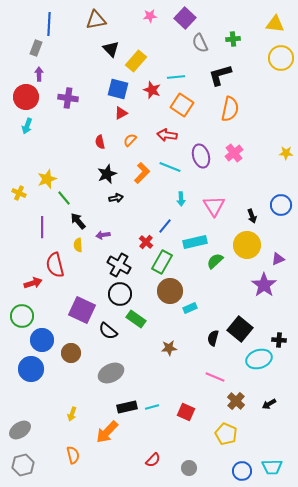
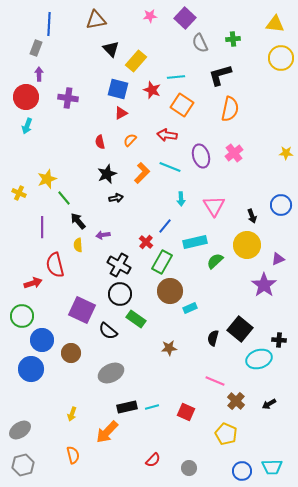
pink line at (215, 377): moved 4 px down
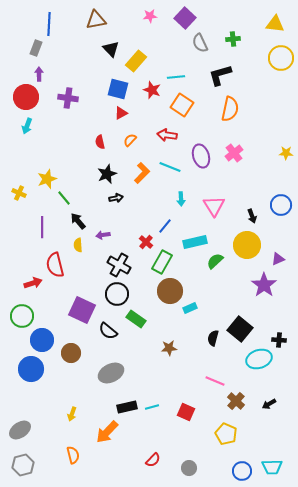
black circle at (120, 294): moved 3 px left
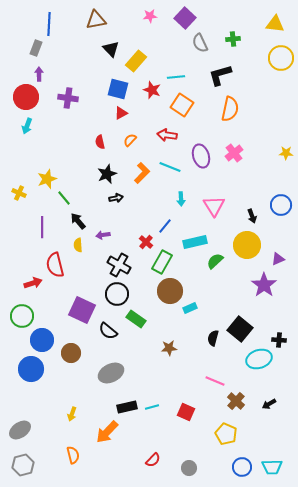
blue circle at (242, 471): moved 4 px up
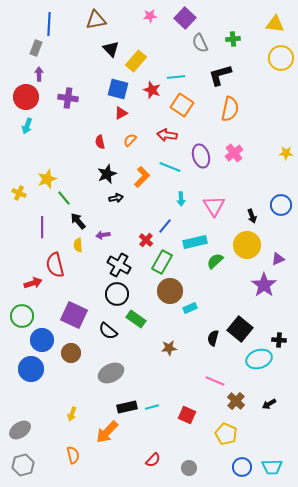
orange L-shape at (142, 173): moved 4 px down
red cross at (146, 242): moved 2 px up
purple square at (82, 310): moved 8 px left, 5 px down
red square at (186, 412): moved 1 px right, 3 px down
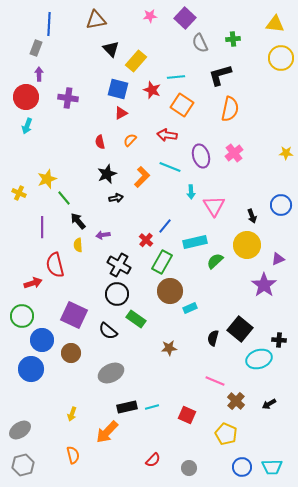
cyan arrow at (181, 199): moved 10 px right, 7 px up
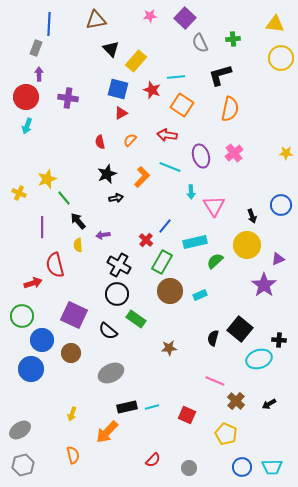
cyan rectangle at (190, 308): moved 10 px right, 13 px up
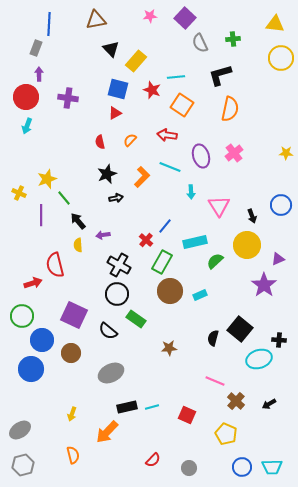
red triangle at (121, 113): moved 6 px left
pink triangle at (214, 206): moved 5 px right
purple line at (42, 227): moved 1 px left, 12 px up
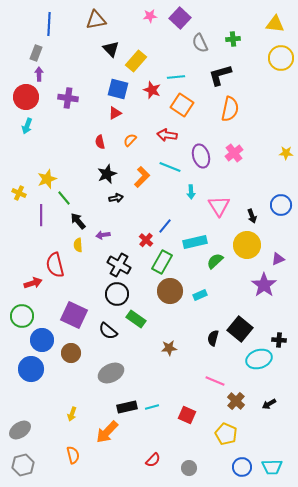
purple square at (185, 18): moved 5 px left
gray rectangle at (36, 48): moved 5 px down
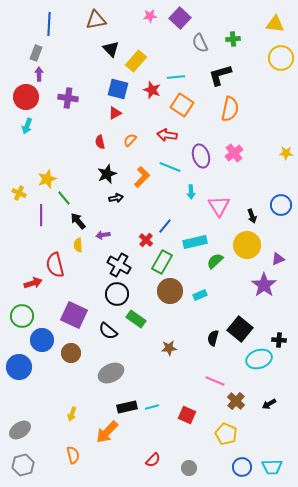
blue circle at (31, 369): moved 12 px left, 2 px up
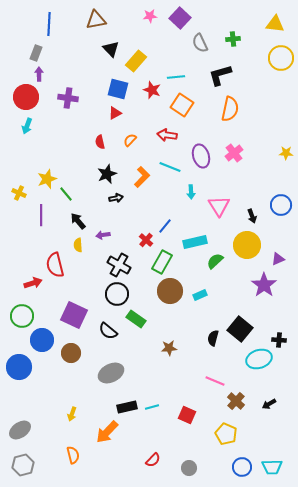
green line at (64, 198): moved 2 px right, 4 px up
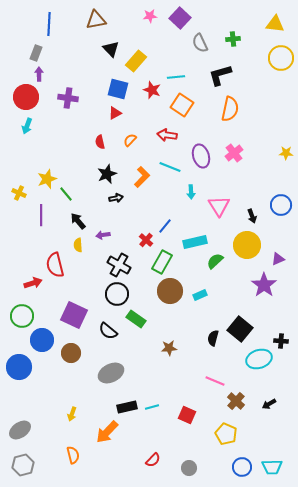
black cross at (279, 340): moved 2 px right, 1 px down
